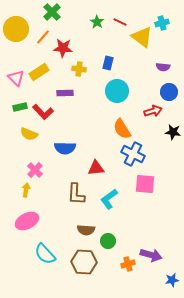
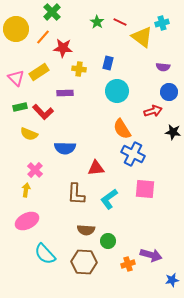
pink square: moved 5 px down
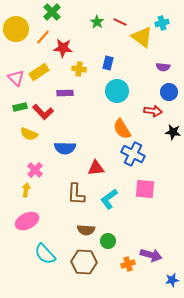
red arrow: rotated 24 degrees clockwise
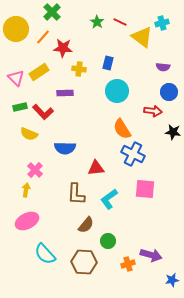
brown semicircle: moved 5 px up; rotated 54 degrees counterclockwise
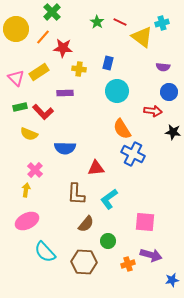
pink square: moved 33 px down
brown semicircle: moved 1 px up
cyan semicircle: moved 2 px up
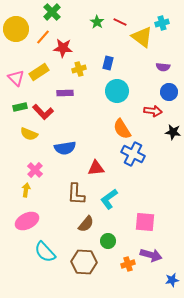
yellow cross: rotated 24 degrees counterclockwise
blue semicircle: rotated 10 degrees counterclockwise
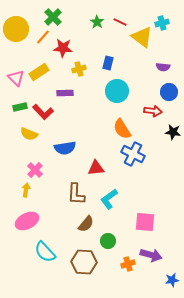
green cross: moved 1 px right, 5 px down
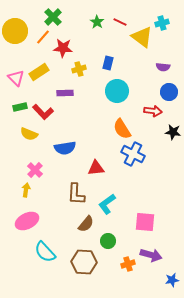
yellow circle: moved 1 px left, 2 px down
cyan L-shape: moved 2 px left, 5 px down
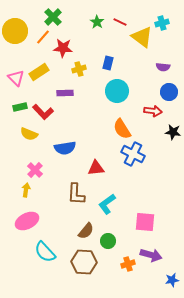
brown semicircle: moved 7 px down
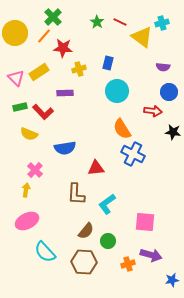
yellow circle: moved 2 px down
orange line: moved 1 px right, 1 px up
